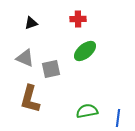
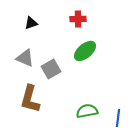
gray square: rotated 18 degrees counterclockwise
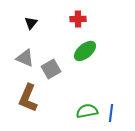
black triangle: rotated 32 degrees counterclockwise
brown L-shape: moved 2 px left, 1 px up; rotated 8 degrees clockwise
blue line: moved 7 px left, 5 px up
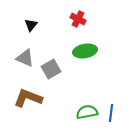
red cross: rotated 28 degrees clockwise
black triangle: moved 2 px down
green ellipse: rotated 30 degrees clockwise
brown L-shape: rotated 88 degrees clockwise
green semicircle: moved 1 px down
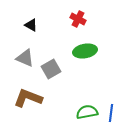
black triangle: rotated 40 degrees counterclockwise
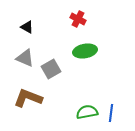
black triangle: moved 4 px left, 2 px down
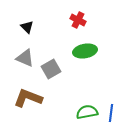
red cross: moved 1 px down
black triangle: rotated 16 degrees clockwise
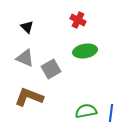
brown L-shape: moved 1 px right, 1 px up
green semicircle: moved 1 px left, 1 px up
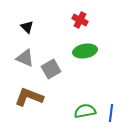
red cross: moved 2 px right
green semicircle: moved 1 px left
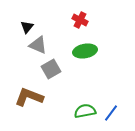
black triangle: rotated 24 degrees clockwise
gray triangle: moved 13 px right, 13 px up
blue line: rotated 30 degrees clockwise
